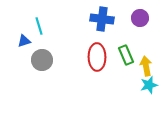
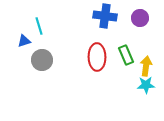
blue cross: moved 3 px right, 3 px up
yellow arrow: rotated 18 degrees clockwise
cyan star: moved 3 px left; rotated 12 degrees clockwise
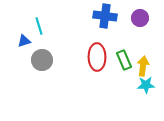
green rectangle: moved 2 px left, 5 px down
yellow arrow: moved 3 px left
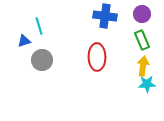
purple circle: moved 2 px right, 4 px up
green rectangle: moved 18 px right, 20 px up
cyan star: moved 1 px right, 1 px up
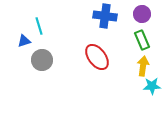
red ellipse: rotated 36 degrees counterclockwise
cyan star: moved 5 px right, 2 px down
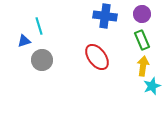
cyan star: rotated 18 degrees counterclockwise
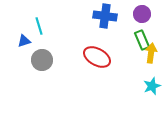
red ellipse: rotated 24 degrees counterclockwise
yellow arrow: moved 8 px right, 13 px up
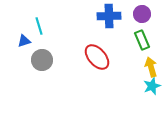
blue cross: moved 4 px right; rotated 10 degrees counterclockwise
yellow arrow: moved 14 px down; rotated 24 degrees counterclockwise
red ellipse: rotated 20 degrees clockwise
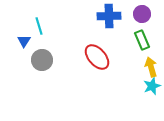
blue triangle: rotated 40 degrees counterclockwise
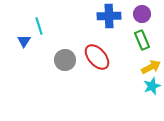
gray circle: moved 23 px right
yellow arrow: rotated 78 degrees clockwise
